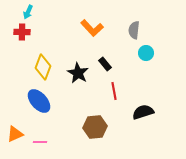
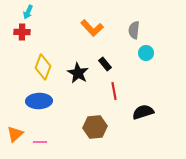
blue ellipse: rotated 50 degrees counterclockwise
orange triangle: rotated 18 degrees counterclockwise
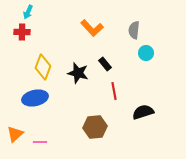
black star: rotated 15 degrees counterclockwise
blue ellipse: moved 4 px left, 3 px up; rotated 10 degrees counterclockwise
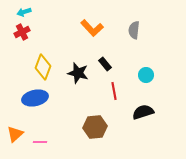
cyan arrow: moved 4 px left; rotated 48 degrees clockwise
red cross: rotated 28 degrees counterclockwise
cyan circle: moved 22 px down
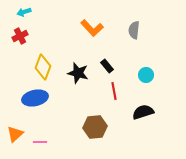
red cross: moved 2 px left, 4 px down
black rectangle: moved 2 px right, 2 px down
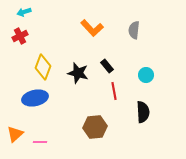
black semicircle: rotated 105 degrees clockwise
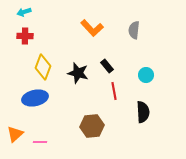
red cross: moved 5 px right; rotated 28 degrees clockwise
brown hexagon: moved 3 px left, 1 px up
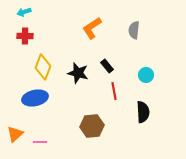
orange L-shape: rotated 100 degrees clockwise
